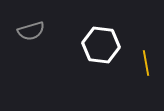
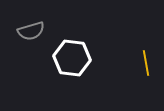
white hexagon: moved 29 px left, 13 px down
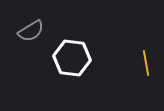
gray semicircle: rotated 16 degrees counterclockwise
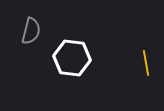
gray semicircle: rotated 44 degrees counterclockwise
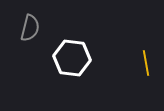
gray semicircle: moved 1 px left, 3 px up
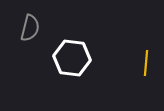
yellow line: rotated 15 degrees clockwise
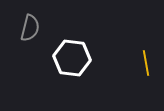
yellow line: rotated 15 degrees counterclockwise
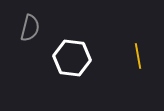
yellow line: moved 8 px left, 7 px up
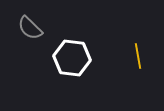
gray semicircle: rotated 120 degrees clockwise
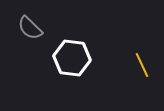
yellow line: moved 4 px right, 9 px down; rotated 15 degrees counterclockwise
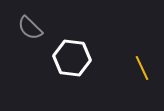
yellow line: moved 3 px down
